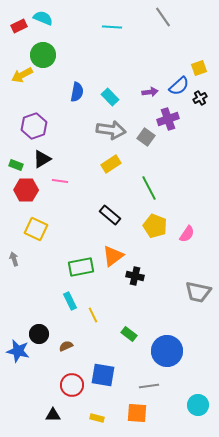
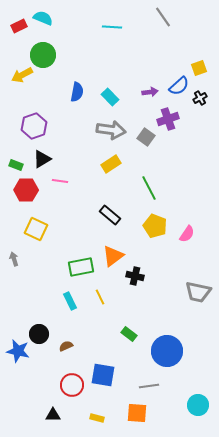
yellow line at (93, 315): moved 7 px right, 18 px up
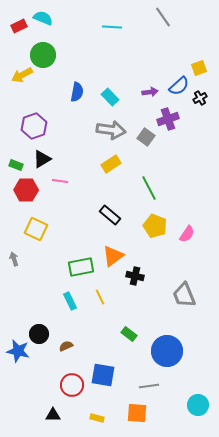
gray trapezoid at (198, 292): moved 14 px left, 3 px down; rotated 56 degrees clockwise
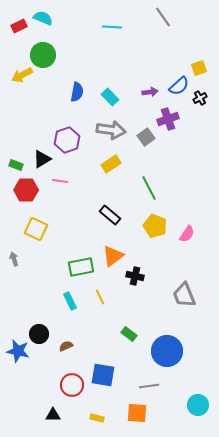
purple hexagon at (34, 126): moved 33 px right, 14 px down
gray square at (146, 137): rotated 18 degrees clockwise
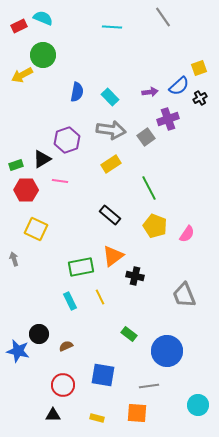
green rectangle at (16, 165): rotated 40 degrees counterclockwise
red circle at (72, 385): moved 9 px left
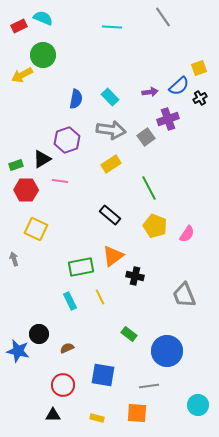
blue semicircle at (77, 92): moved 1 px left, 7 px down
brown semicircle at (66, 346): moved 1 px right, 2 px down
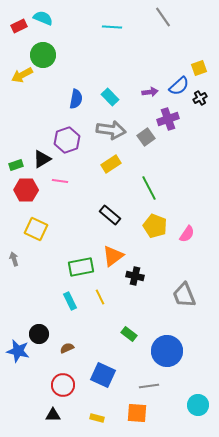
blue square at (103, 375): rotated 15 degrees clockwise
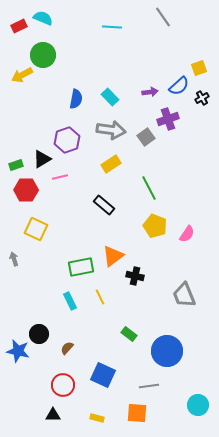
black cross at (200, 98): moved 2 px right
pink line at (60, 181): moved 4 px up; rotated 21 degrees counterclockwise
black rectangle at (110, 215): moved 6 px left, 10 px up
brown semicircle at (67, 348): rotated 24 degrees counterclockwise
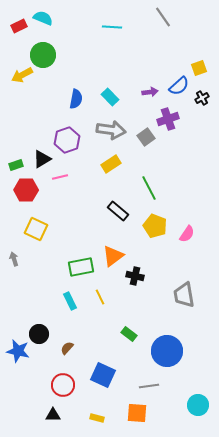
black rectangle at (104, 205): moved 14 px right, 6 px down
gray trapezoid at (184, 295): rotated 12 degrees clockwise
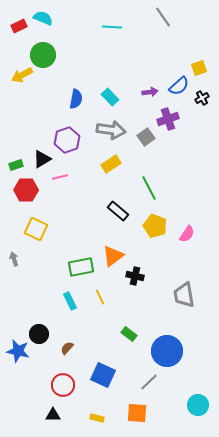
gray line at (149, 386): moved 4 px up; rotated 36 degrees counterclockwise
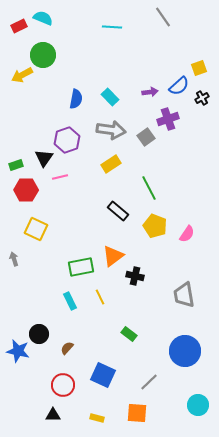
black triangle at (42, 159): moved 2 px right, 1 px up; rotated 24 degrees counterclockwise
blue circle at (167, 351): moved 18 px right
